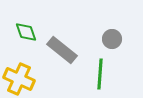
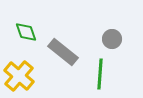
gray rectangle: moved 1 px right, 2 px down
yellow cross: moved 3 px up; rotated 16 degrees clockwise
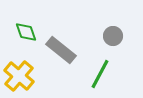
gray circle: moved 1 px right, 3 px up
gray rectangle: moved 2 px left, 2 px up
green line: rotated 24 degrees clockwise
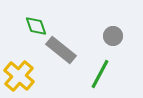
green diamond: moved 10 px right, 6 px up
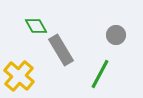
green diamond: rotated 10 degrees counterclockwise
gray circle: moved 3 px right, 1 px up
gray rectangle: rotated 20 degrees clockwise
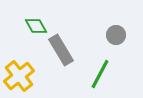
yellow cross: rotated 12 degrees clockwise
